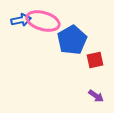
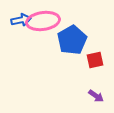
pink ellipse: rotated 24 degrees counterclockwise
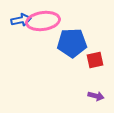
blue pentagon: moved 3 px down; rotated 28 degrees clockwise
purple arrow: rotated 21 degrees counterclockwise
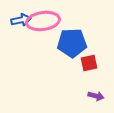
red square: moved 6 px left, 3 px down
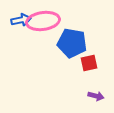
blue pentagon: rotated 12 degrees clockwise
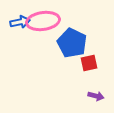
blue arrow: moved 1 px left, 2 px down
blue pentagon: rotated 16 degrees clockwise
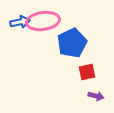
blue pentagon: rotated 20 degrees clockwise
red square: moved 2 px left, 9 px down
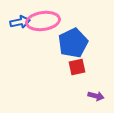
blue pentagon: moved 1 px right
red square: moved 10 px left, 5 px up
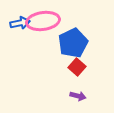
blue arrow: moved 1 px down
red square: rotated 36 degrees counterclockwise
purple arrow: moved 18 px left
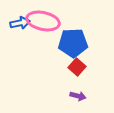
pink ellipse: rotated 20 degrees clockwise
blue pentagon: rotated 24 degrees clockwise
